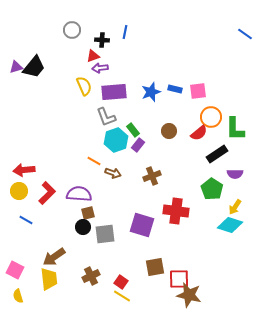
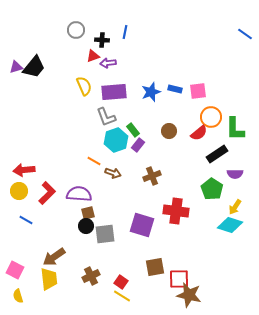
gray circle at (72, 30): moved 4 px right
purple arrow at (100, 68): moved 8 px right, 5 px up
black circle at (83, 227): moved 3 px right, 1 px up
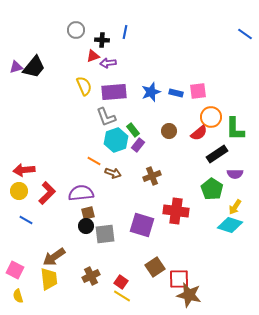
blue rectangle at (175, 89): moved 1 px right, 4 px down
purple semicircle at (79, 194): moved 2 px right, 1 px up; rotated 10 degrees counterclockwise
brown square at (155, 267): rotated 24 degrees counterclockwise
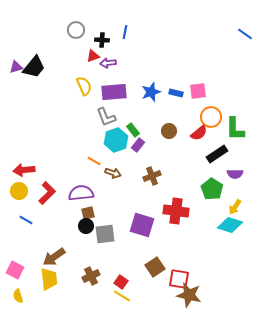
red square at (179, 279): rotated 10 degrees clockwise
